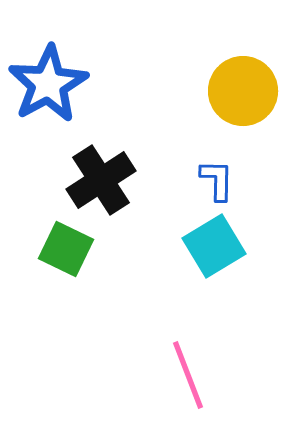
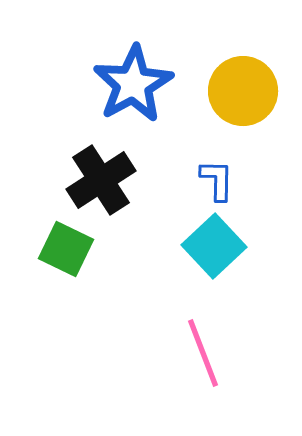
blue star: moved 85 px right
cyan square: rotated 12 degrees counterclockwise
pink line: moved 15 px right, 22 px up
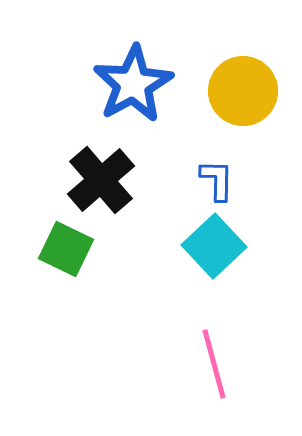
black cross: rotated 8 degrees counterclockwise
pink line: moved 11 px right, 11 px down; rotated 6 degrees clockwise
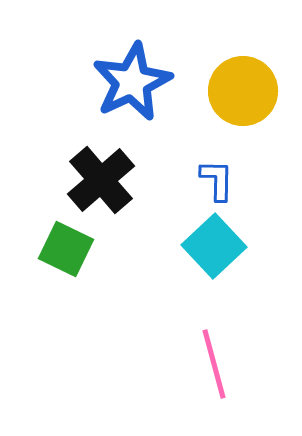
blue star: moved 1 px left, 2 px up; rotated 4 degrees clockwise
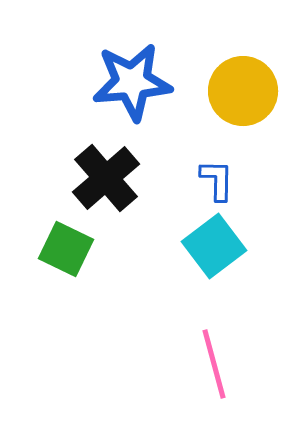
blue star: rotated 20 degrees clockwise
black cross: moved 5 px right, 2 px up
cyan square: rotated 6 degrees clockwise
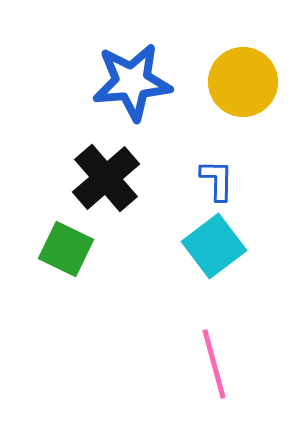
yellow circle: moved 9 px up
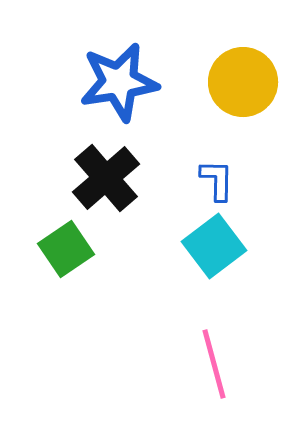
blue star: moved 13 px left; rotated 4 degrees counterclockwise
green square: rotated 30 degrees clockwise
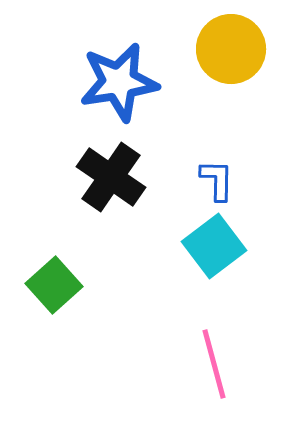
yellow circle: moved 12 px left, 33 px up
black cross: moved 5 px right, 1 px up; rotated 14 degrees counterclockwise
green square: moved 12 px left, 36 px down; rotated 8 degrees counterclockwise
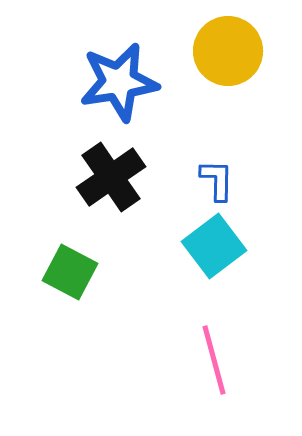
yellow circle: moved 3 px left, 2 px down
black cross: rotated 20 degrees clockwise
green square: moved 16 px right, 13 px up; rotated 20 degrees counterclockwise
pink line: moved 4 px up
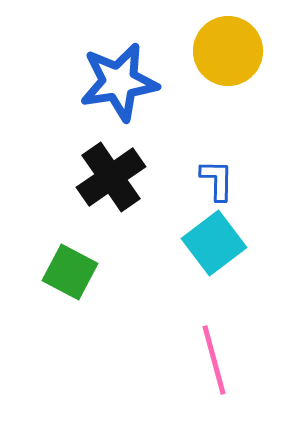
cyan square: moved 3 px up
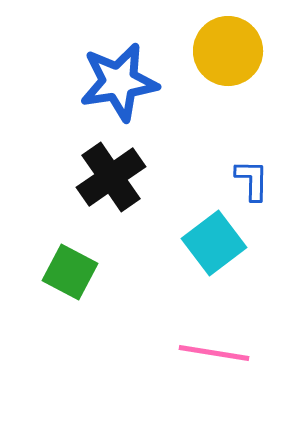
blue L-shape: moved 35 px right
pink line: moved 7 px up; rotated 66 degrees counterclockwise
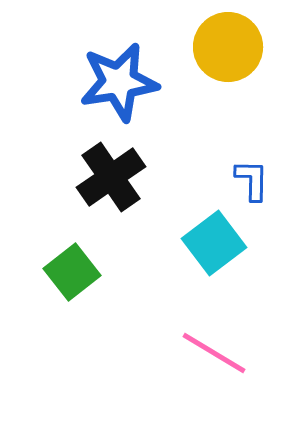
yellow circle: moved 4 px up
green square: moved 2 px right; rotated 24 degrees clockwise
pink line: rotated 22 degrees clockwise
